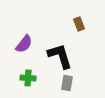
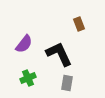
black L-shape: moved 1 px left, 2 px up; rotated 8 degrees counterclockwise
green cross: rotated 28 degrees counterclockwise
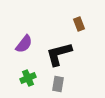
black L-shape: rotated 80 degrees counterclockwise
gray rectangle: moved 9 px left, 1 px down
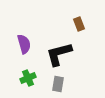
purple semicircle: rotated 54 degrees counterclockwise
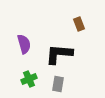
black L-shape: rotated 20 degrees clockwise
green cross: moved 1 px right, 1 px down
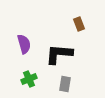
gray rectangle: moved 7 px right
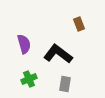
black L-shape: moved 1 px left; rotated 32 degrees clockwise
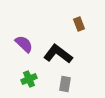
purple semicircle: rotated 30 degrees counterclockwise
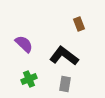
black L-shape: moved 6 px right, 2 px down
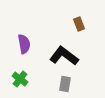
purple semicircle: rotated 36 degrees clockwise
green cross: moved 9 px left; rotated 28 degrees counterclockwise
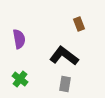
purple semicircle: moved 5 px left, 5 px up
